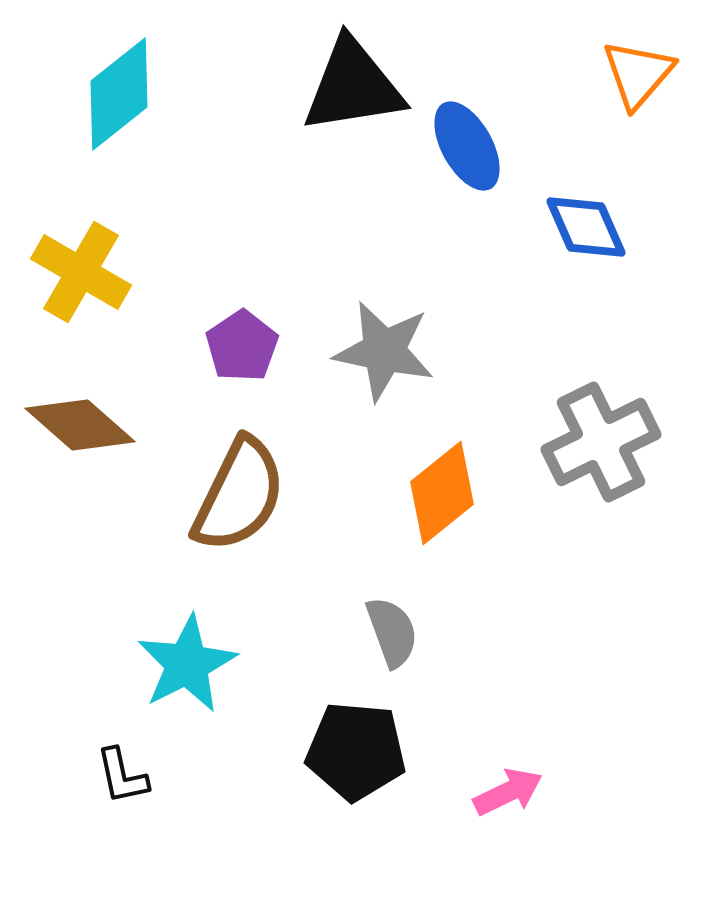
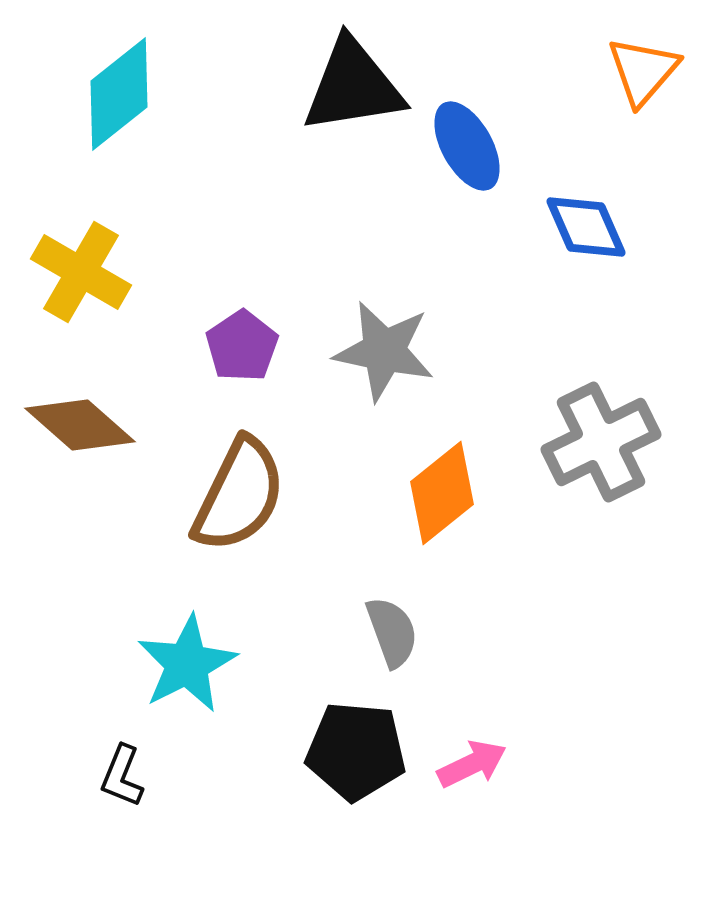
orange triangle: moved 5 px right, 3 px up
black L-shape: rotated 34 degrees clockwise
pink arrow: moved 36 px left, 28 px up
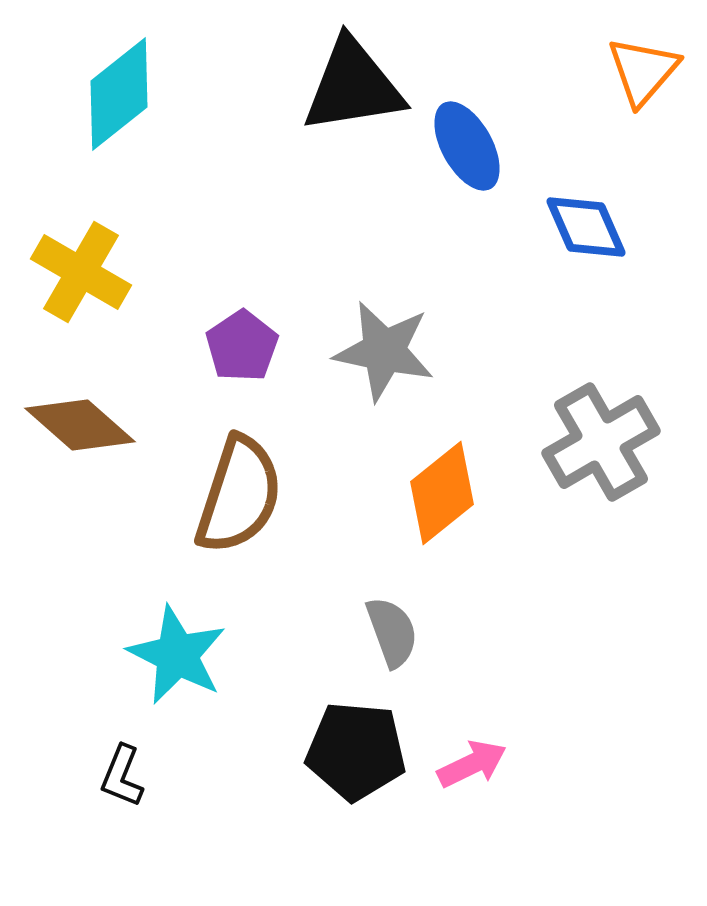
gray cross: rotated 4 degrees counterclockwise
brown semicircle: rotated 8 degrees counterclockwise
cyan star: moved 10 px left, 9 px up; rotated 18 degrees counterclockwise
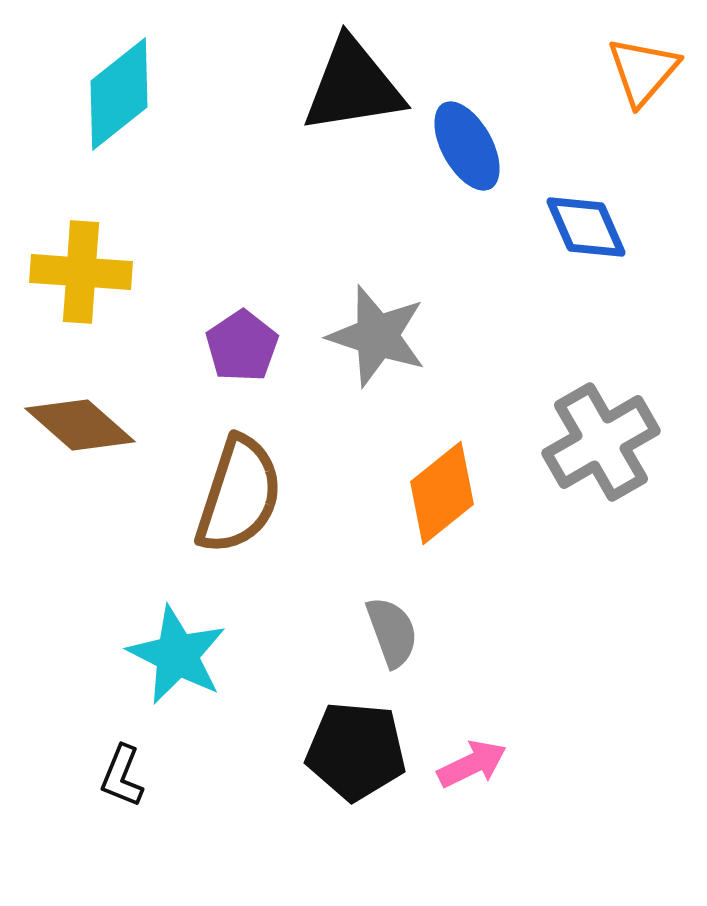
yellow cross: rotated 26 degrees counterclockwise
gray star: moved 7 px left, 15 px up; rotated 6 degrees clockwise
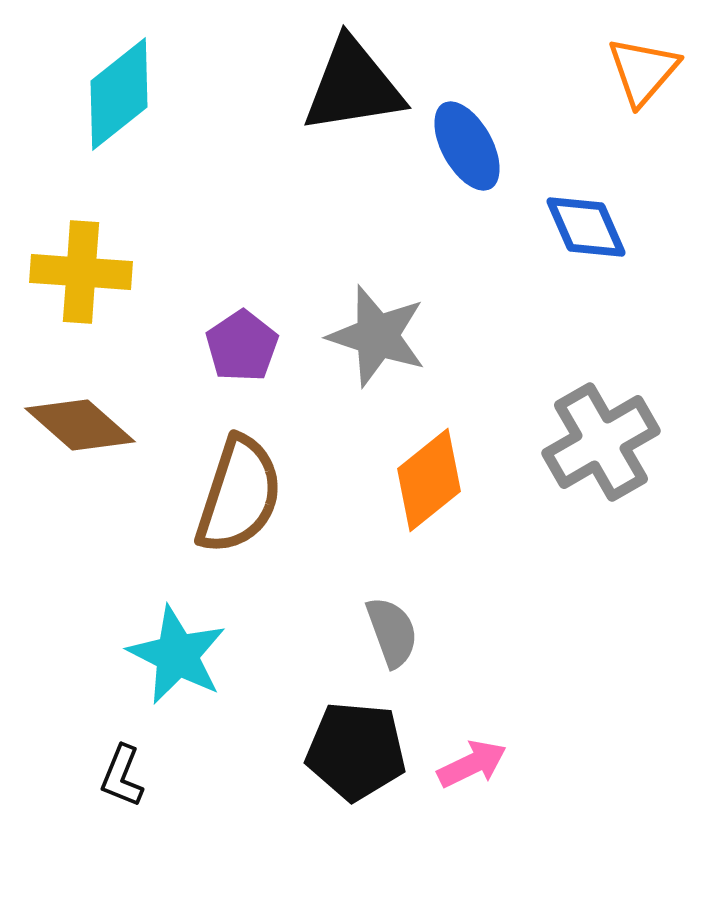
orange diamond: moved 13 px left, 13 px up
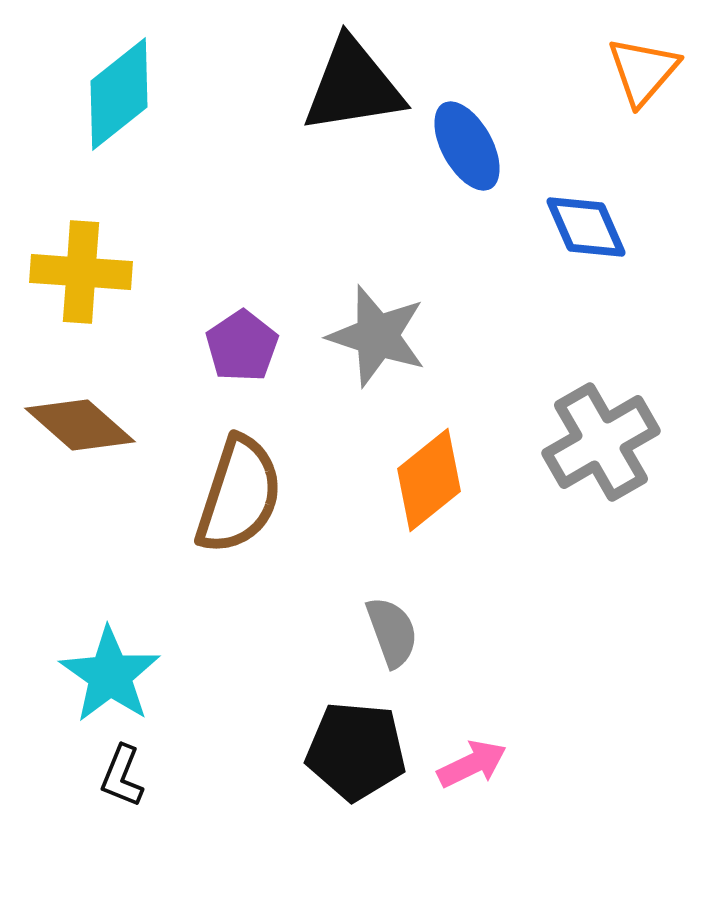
cyan star: moved 67 px left, 20 px down; rotated 8 degrees clockwise
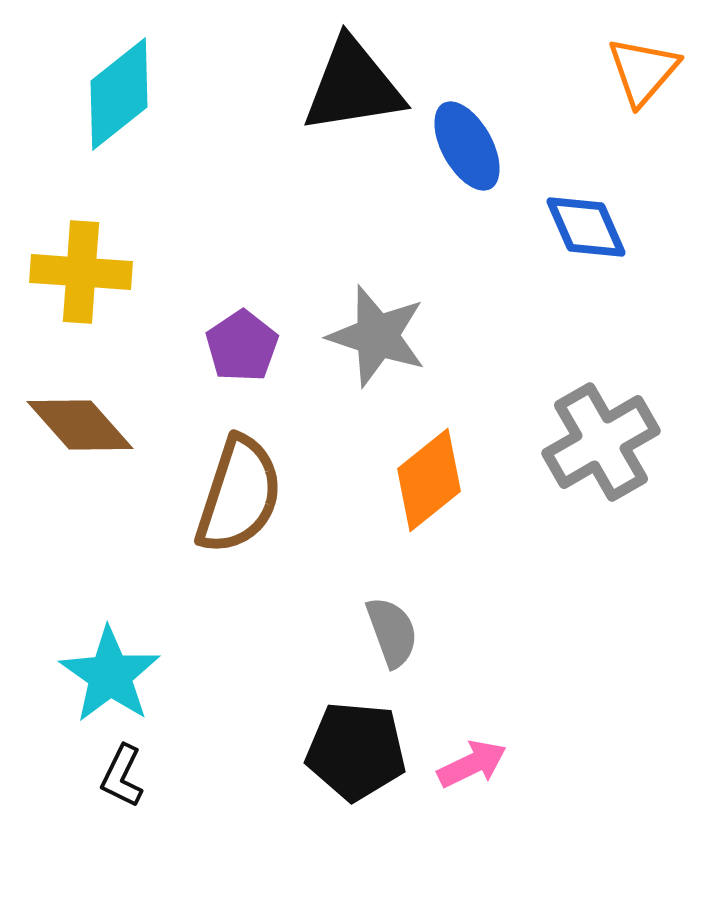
brown diamond: rotated 7 degrees clockwise
black L-shape: rotated 4 degrees clockwise
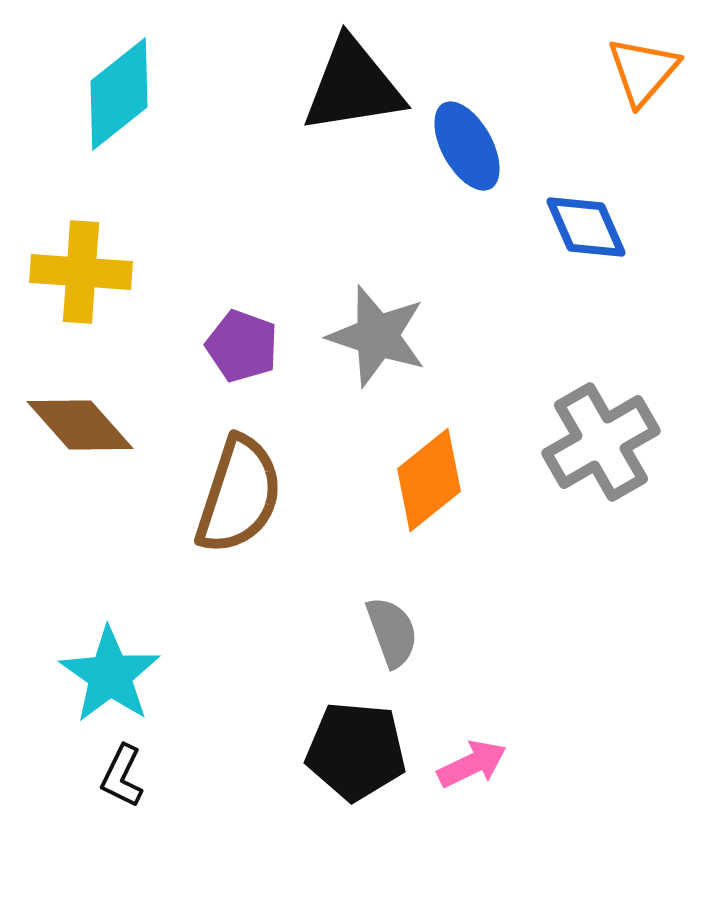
purple pentagon: rotated 18 degrees counterclockwise
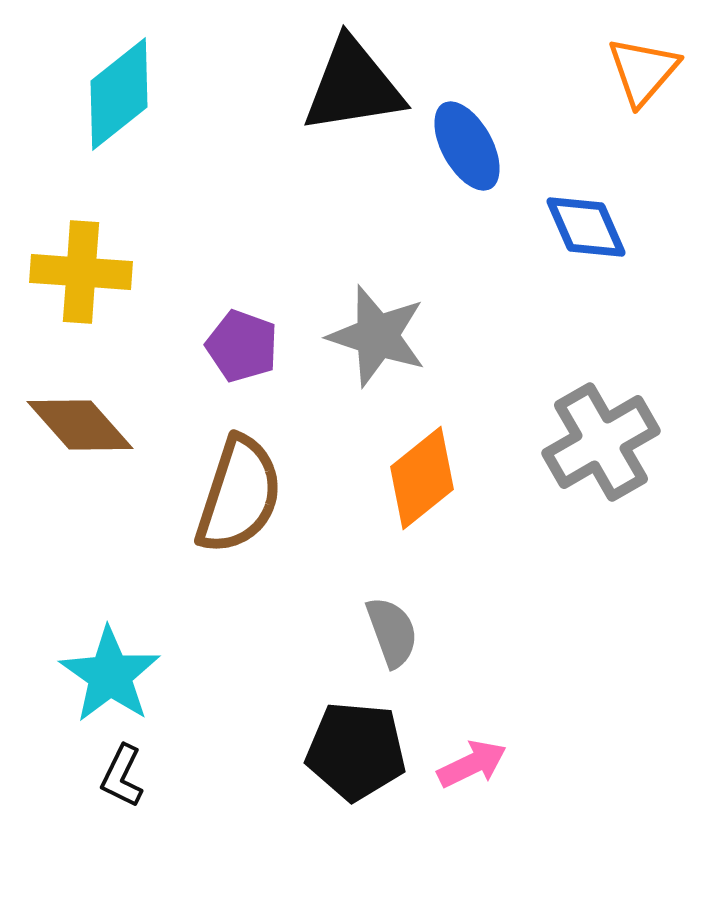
orange diamond: moved 7 px left, 2 px up
